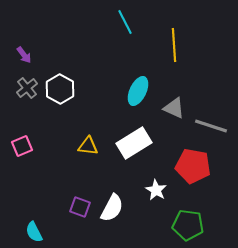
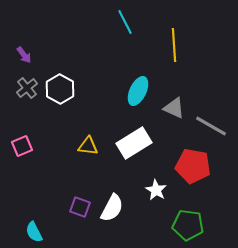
gray line: rotated 12 degrees clockwise
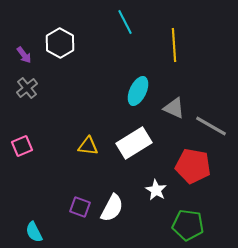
white hexagon: moved 46 px up
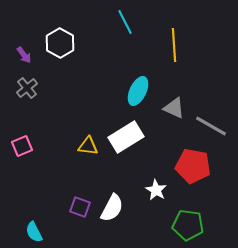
white rectangle: moved 8 px left, 6 px up
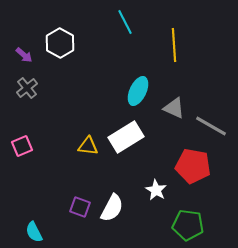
purple arrow: rotated 12 degrees counterclockwise
